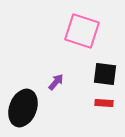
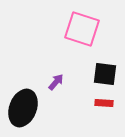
pink square: moved 2 px up
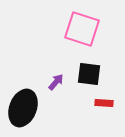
black square: moved 16 px left
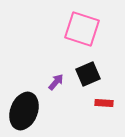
black square: moved 1 px left; rotated 30 degrees counterclockwise
black ellipse: moved 1 px right, 3 px down
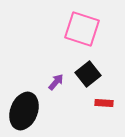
black square: rotated 15 degrees counterclockwise
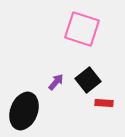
black square: moved 6 px down
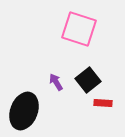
pink square: moved 3 px left
purple arrow: rotated 72 degrees counterclockwise
red rectangle: moved 1 px left
